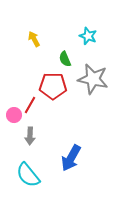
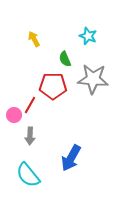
gray star: rotated 8 degrees counterclockwise
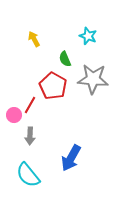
red pentagon: rotated 28 degrees clockwise
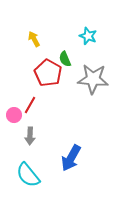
red pentagon: moved 5 px left, 13 px up
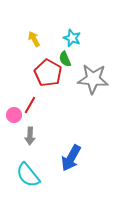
cyan star: moved 16 px left, 2 px down
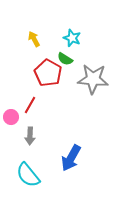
green semicircle: rotated 35 degrees counterclockwise
pink circle: moved 3 px left, 2 px down
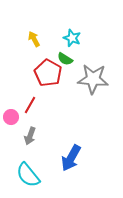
gray arrow: rotated 18 degrees clockwise
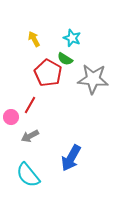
gray arrow: rotated 42 degrees clockwise
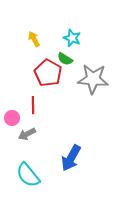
red line: moved 3 px right; rotated 30 degrees counterclockwise
pink circle: moved 1 px right, 1 px down
gray arrow: moved 3 px left, 2 px up
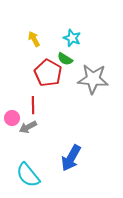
gray arrow: moved 1 px right, 7 px up
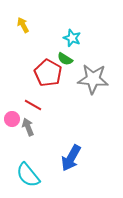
yellow arrow: moved 11 px left, 14 px up
red line: rotated 60 degrees counterclockwise
pink circle: moved 1 px down
gray arrow: rotated 96 degrees clockwise
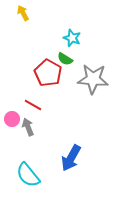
yellow arrow: moved 12 px up
